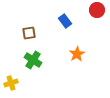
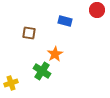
blue rectangle: rotated 40 degrees counterclockwise
brown square: rotated 16 degrees clockwise
orange star: moved 22 px left
green cross: moved 9 px right, 11 px down
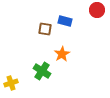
brown square: moved 16 px right, 4 px up
orange star: moved 7 px right
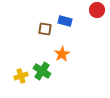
yellow cross: moved 10 px right, 7 px up
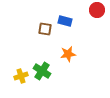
orange star: moved 6 px right; rotated 21 degrees clockwise
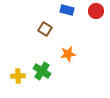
red circle: moved 1 px left, 1 px down
blue rectangle: moved 2 px right, 11 px up
brown square: rotated 24 degrees clockwise
yellow cross: moved 3 px left; rotated 16 degrees clockwise
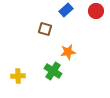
blue rectangle: moved 1 px left; rotated 56 degrees counterclockwise
brown square: rotated 16 degrees counterclockwise
orange star: moved 2 px up
green cross: moved 11 px right
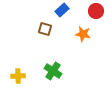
blue rectangle: moved 4 px left
orange star: moved 15 px right, 18 px up; rotated 21 degrees clockwise
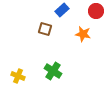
yellow cross: rotated 24 degrees clockwise
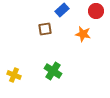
brown square: rotated 24 degrees counterclockwise
yellow cross: moved 4 px left, 1 px up
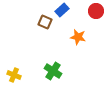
brown square: moved 7 px up; rotated 32 degrees clockwise
orange star: moved 5 px left, 3 px down
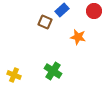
red circle: moved 2 px left
